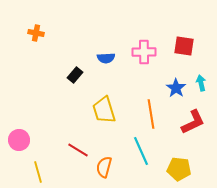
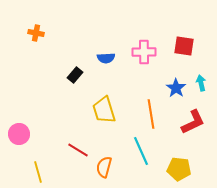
pink circle: moved 6 px up
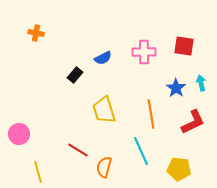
blue semicircle: moved 3 px left; rotated 24 degrees counterclockwise
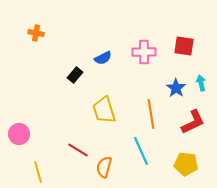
yellow pentagon: moved 7 px right, 5 px up
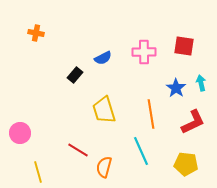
pink circle: moved 1 px right, 1 px up
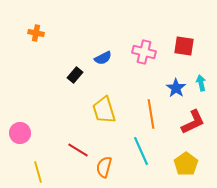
pink cross: rotated 15 degrees clockwise
yellow pentagon: rotated 30 degrees clockwise
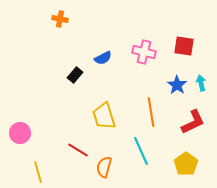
orange cross: moved 24 px right, 14 px up
blue star: moved 1 px right, 3 px up
yellow trapezoid: moved 6 px down
orange line: moved 2 px up
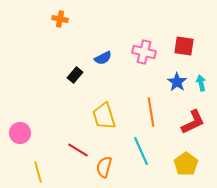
blue star: moved 3 px up
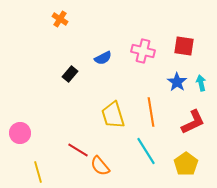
orange cross: rotated 21 degrees clockwise
pink cross: moved 1 px left, 1 px up
black rectangle: moved 5 px left, 1 px up
yellow trapezoid: moved 9 px right, 1 px up
cyan line: moved 5 px right; rotated 8 degrees counterclockwise
orange semicircle: moved 4 px left, 1 px up; rotated 55 degrees counterclockwise
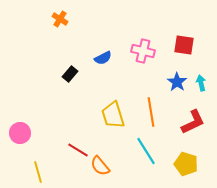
red square: moved 1 px up
yellow pentagon: rotated 20 degrees counterclockwise
